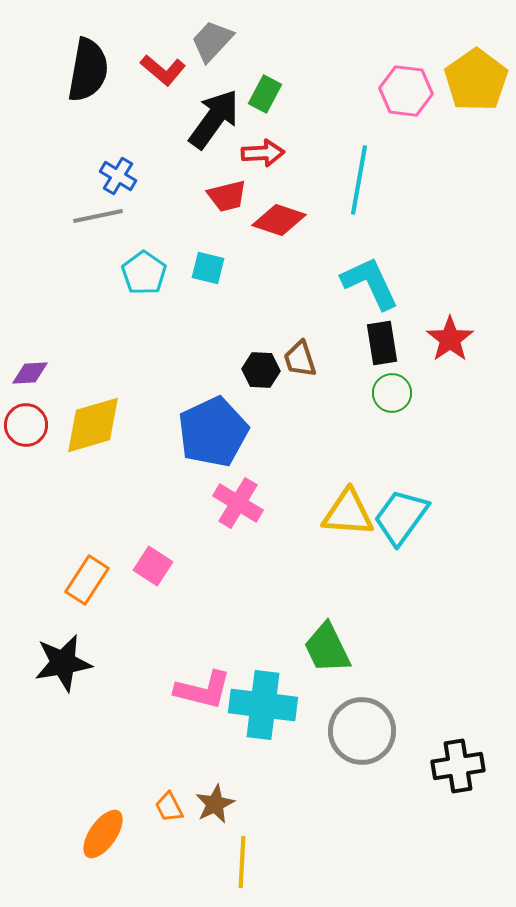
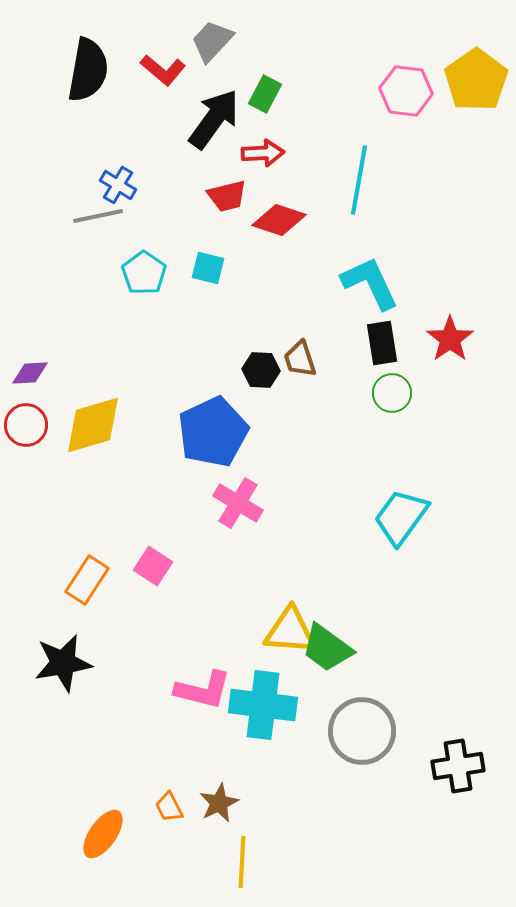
blue cross: moved 9 px down
yellow triangle: moved 58 px left, 118 px down
green trapezoid: rotated 28 degrees counterclockwise
brown star: moved 4 px right, 1 px up
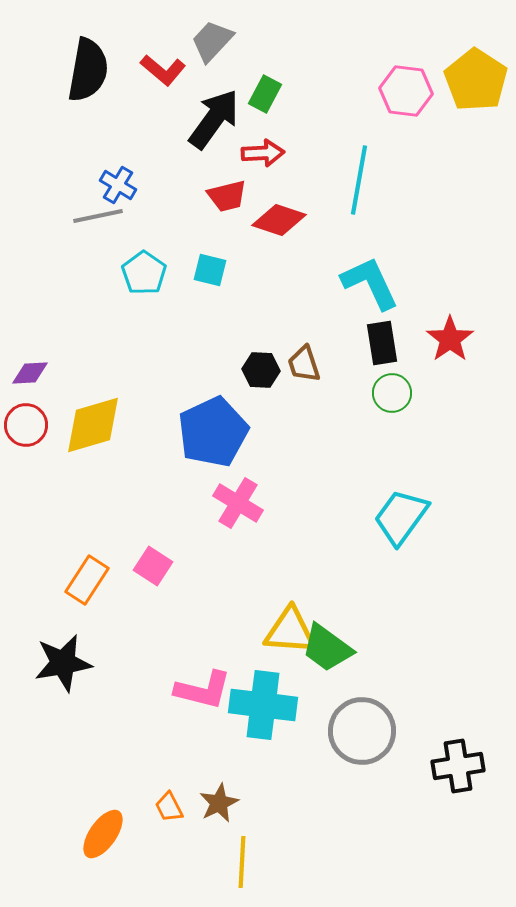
yellow pentagon: rotated 4 degrees counterclockwise
cyan square: moved 2 px right, 2 px down
brown trapezoid: moved 4 px right, 5 px down
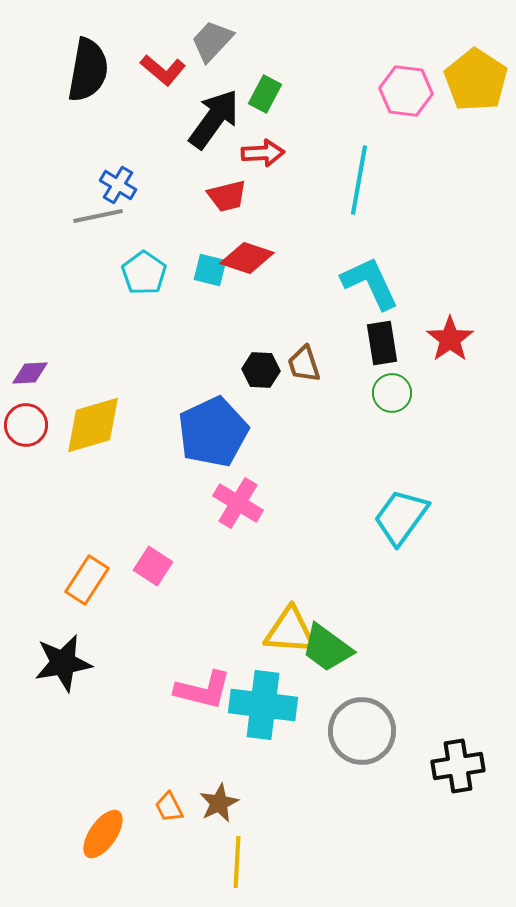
red diamond: moved 32 px left, 38 px down
yellow line: moved 5 px left
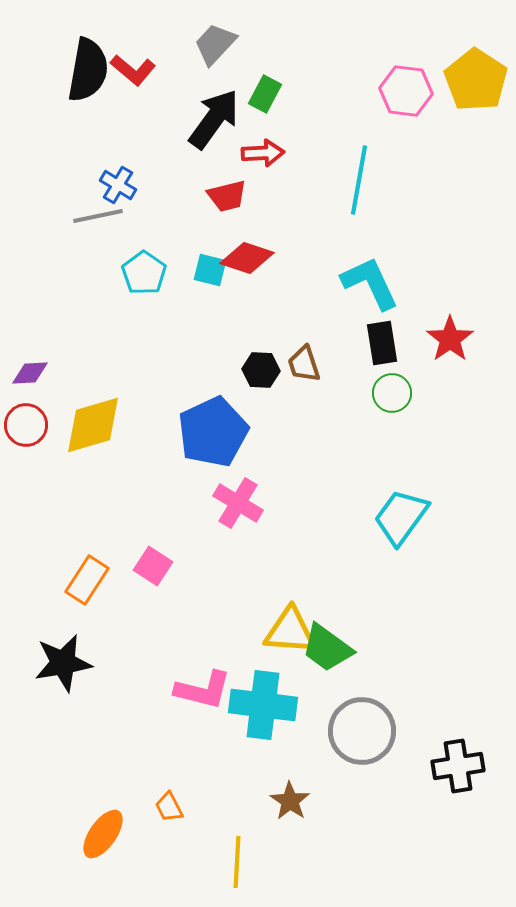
gray trapezoid: moved 3 px right, 3 px down
red L-shape: moved 30 px left
brown star: moved 71 px right, 2 px up; rotated 12 degrees counterclockwise
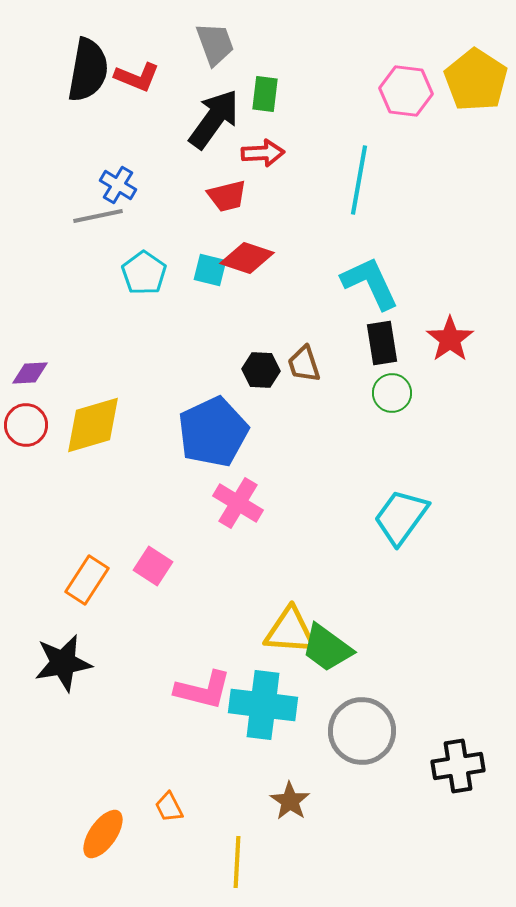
gray trapezoid: rotated 117 degrees clockwise
red L-shape: moved 4 px right, 7 px down; rotated 18 degrees counterclockwise
green rectangle: rotated 21 degrees counterclockwise
